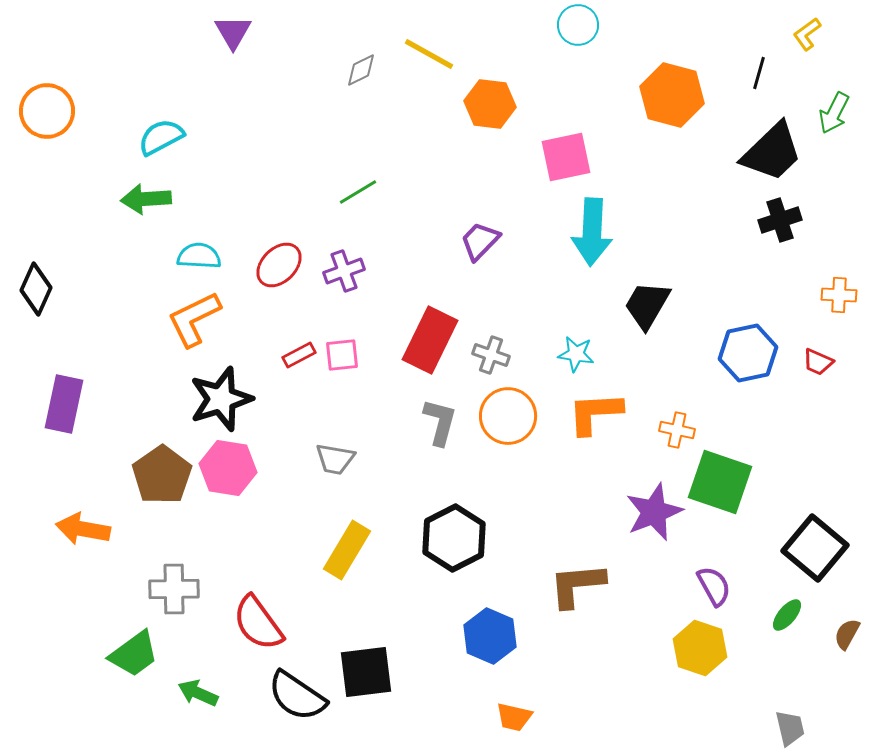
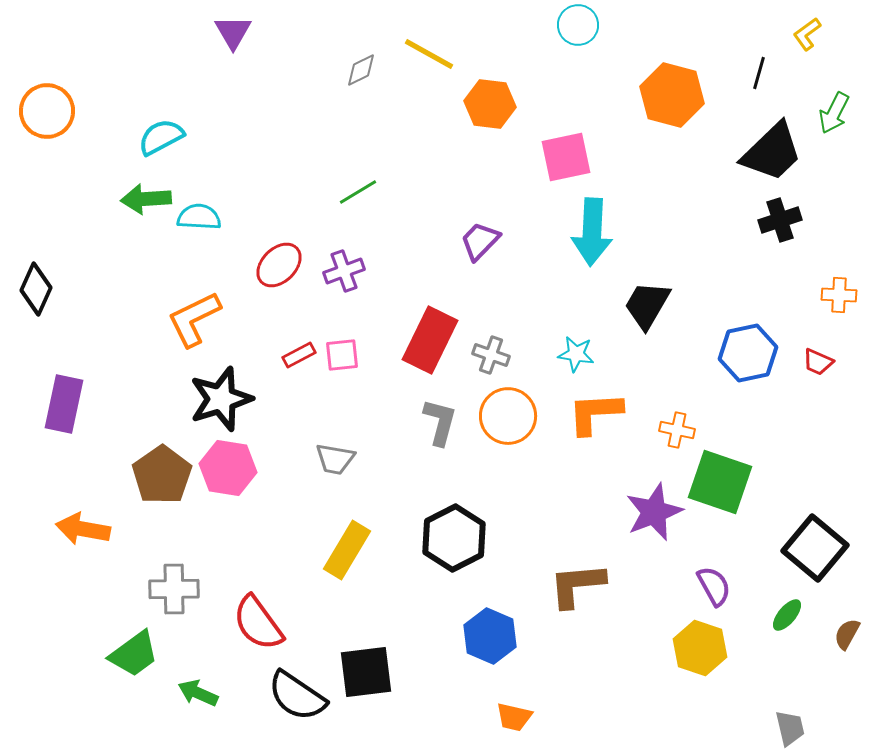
cyan semicircle at (199, 256): moved 39 px up
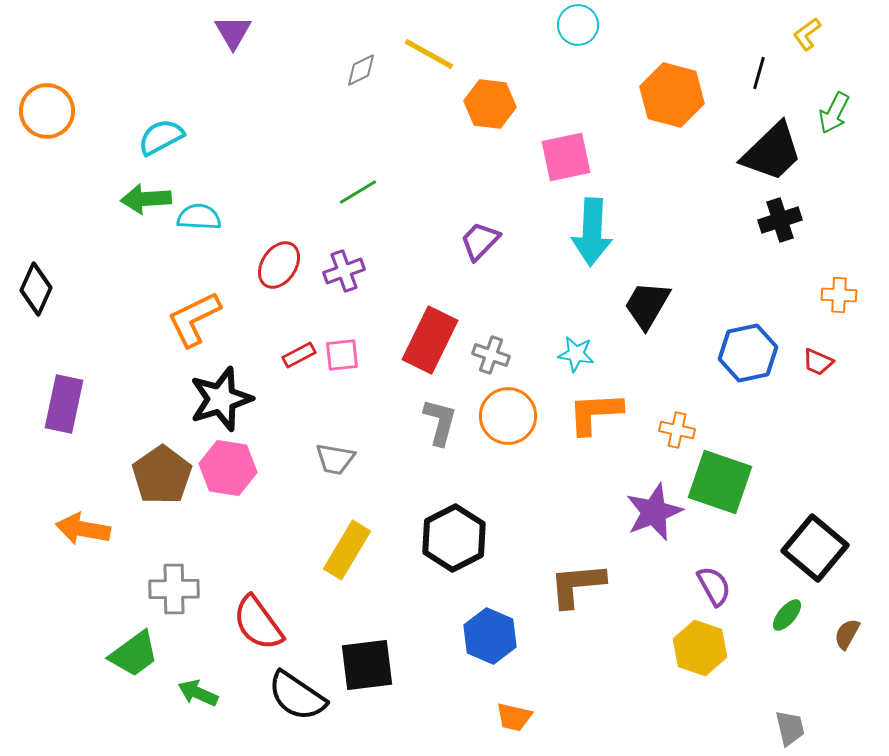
red ellipse at (279, 265): rotated 12 degrees counterclockwise
black square at (366, 672): moved 1 px right, 7 px up
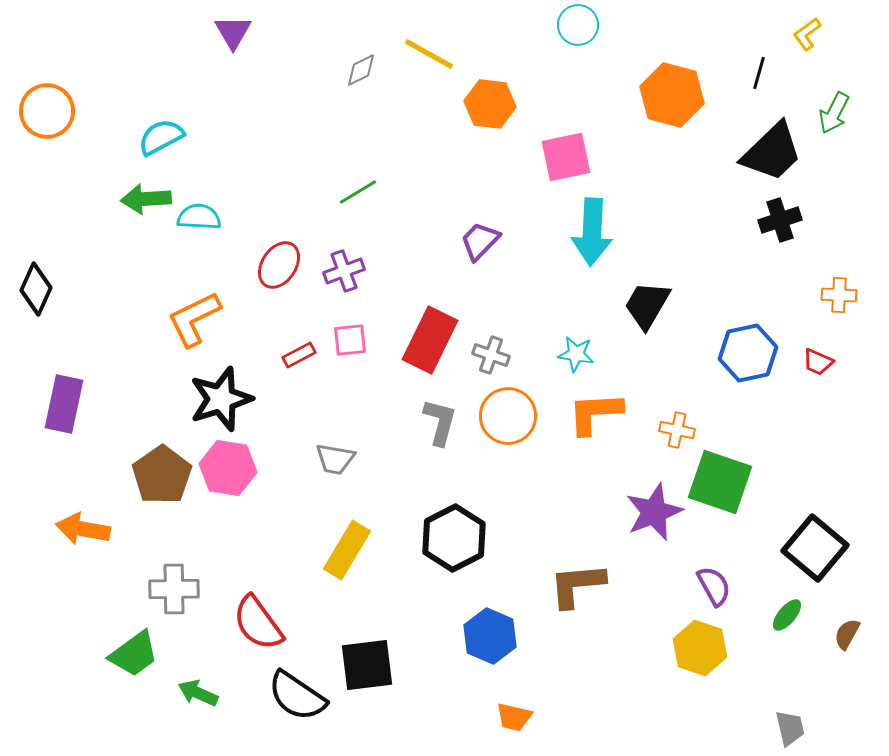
pink square at (342, 355): moved 8 px right, 15 px up
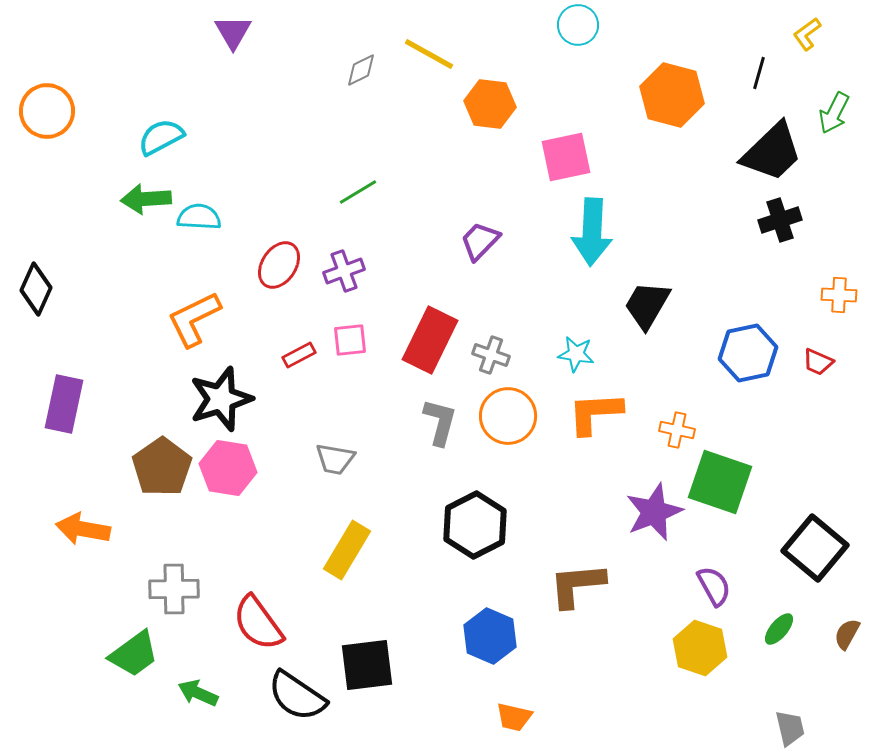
brown pentagon at (162, 475): moved 8 px up
black hexagon at (454, 538): moved 21 px right, 13 px up
green ellipse at (787, 615): moved 8 px left, 14 px down
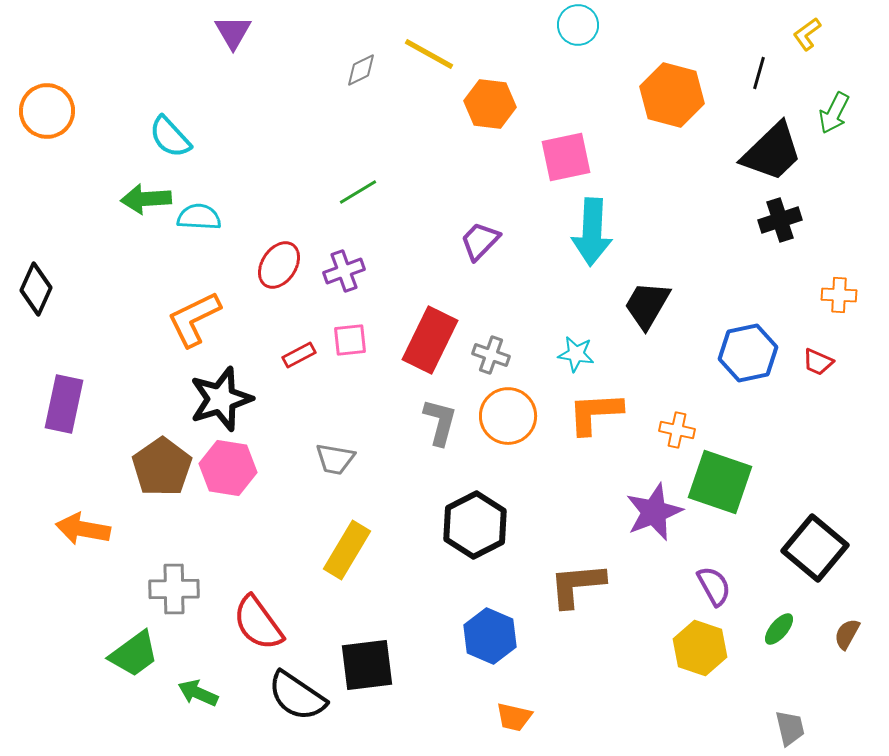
cyan semicircle at (161, 137): moved 9 px right; rotated 105 degrees counterclockwise
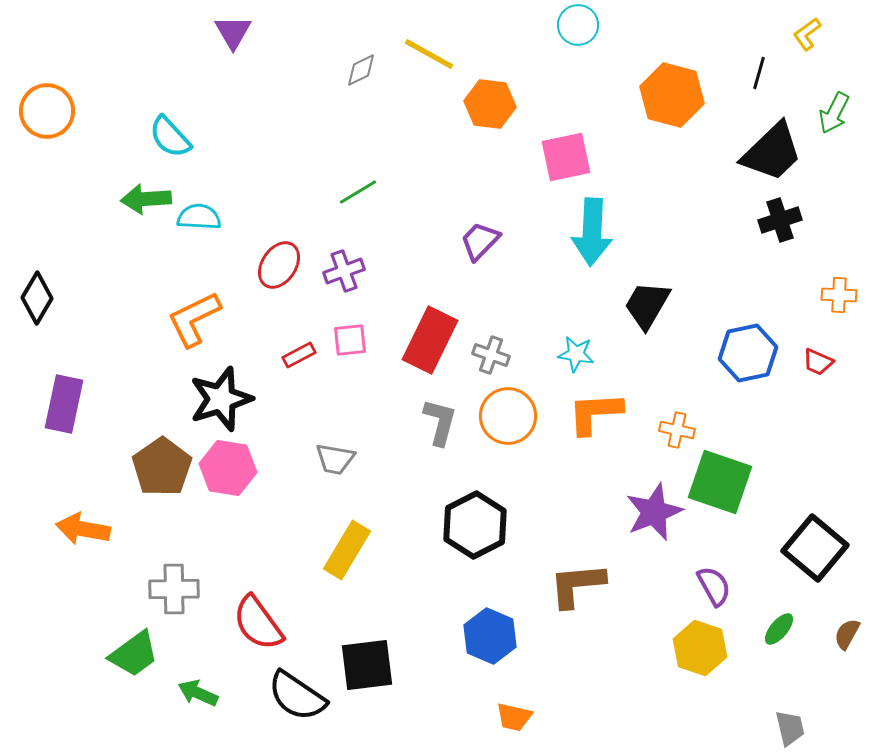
black diamond at (36, 289): moved 1 px right, 9 px down; rotated 6 degrees clockwise
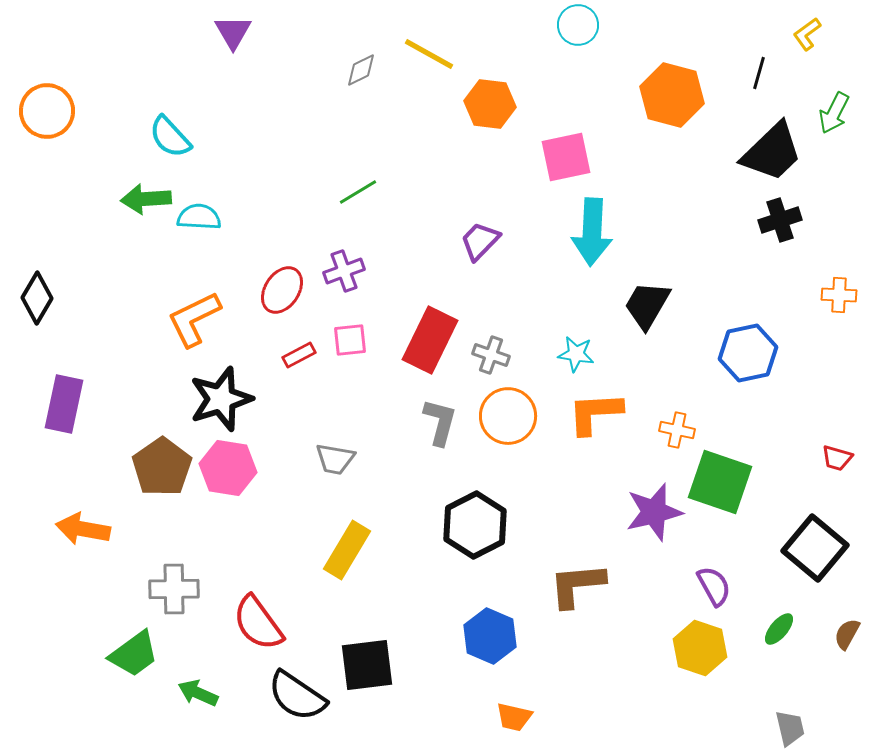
red ellipse at (279, 265): moved 3 px right, 25 px down
red trapezoid at (818, 362): moved 19 px right, 96 px down; rotated 8 degrees counterclockwise
purple star at (654, 512): rotated 8 degrees clockwise
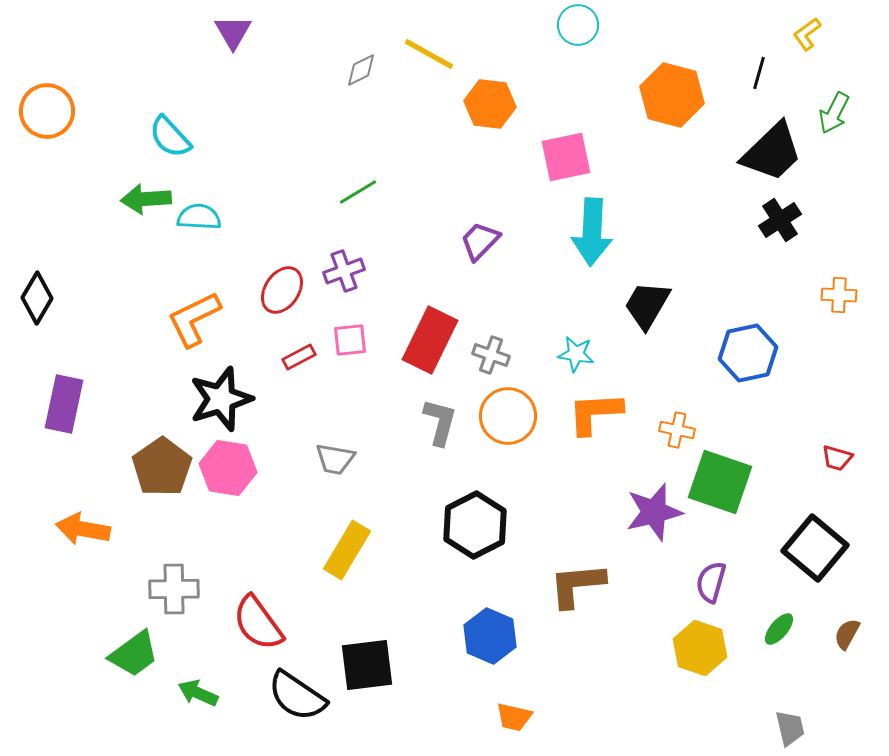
black cross at (780, 220): rotated 15 degrees counterclockwise
red rectangle at (299, 355): moved 2 px down
purple semicircle at (714, 586): moved 3 px left, 4 px up; rotated 135 degrees counterclockwise
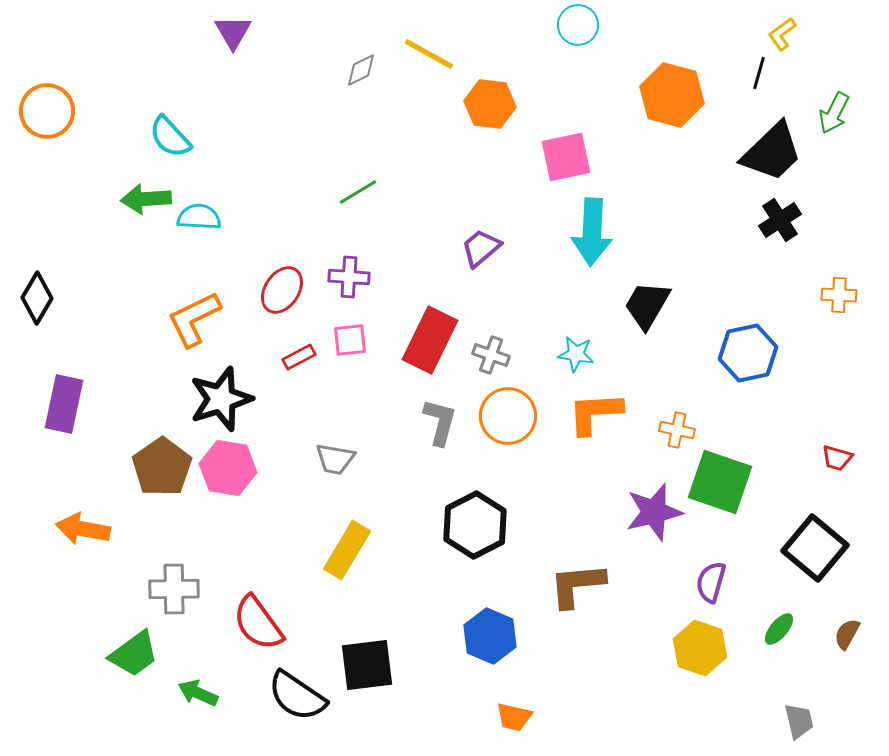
yellow L-shape at (807, 34): moved 25 px left
purple trapezoid at (480, 241): moved 1 px right, 7 px down; rotated 6 degrees clockwise
purple cross at (344, 271): moved 5 px right, 6 px down; rotated 24 degrees clockwise
gray trapezoid at (790, 728): moved 9 px right, 7 px up
